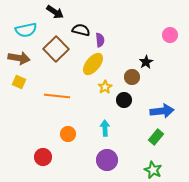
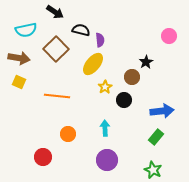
pink circle: moved 1 px left, 1 px down
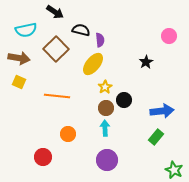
brown circle: moved 26 px left, 31 px down
green star: moved 21 px right
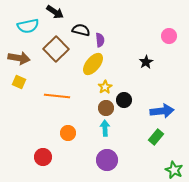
cyan semicircle: moved 2 px right, 4 px up
orange circle: moved 1 px up
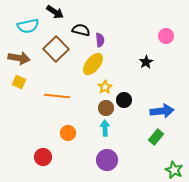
pink circle: moved 3 px left
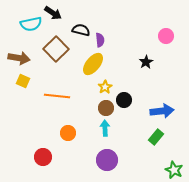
black arrow: moved 2 px left, 1 px down
cyan semicircle: moved 3 px right, 2 px up
yellow square: moved 4 px right, 1 px up
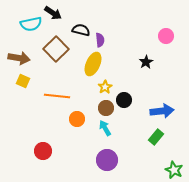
yellow ellipse: rotated 15 degrees counterclockwise
cyan arrow: rotated 28 degrees counterclockwise
orange circle: moved 9 px right, 14 px up
red circle: moved 6 px up
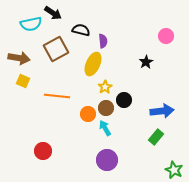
purple semicircle: moved 3 px right, 1 px down
brown square: rotated 15 degrees clockwise
orange circle: moved 11 px right, 5 px up
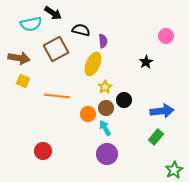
purple circle: moved 6 px up
green star: rotated 18 degrees clockwise
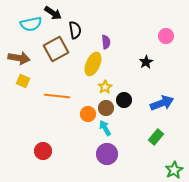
black semicircle: moved 6 px left; rotated 66 degrees clockwise
purple semicircle: moved 3 px right, 1 px down
blue arrow: moved 8 px up; rotated 15 degrees counterclockwise
